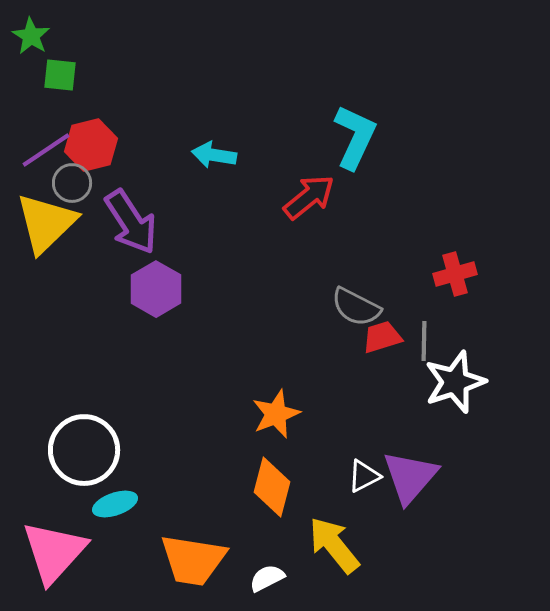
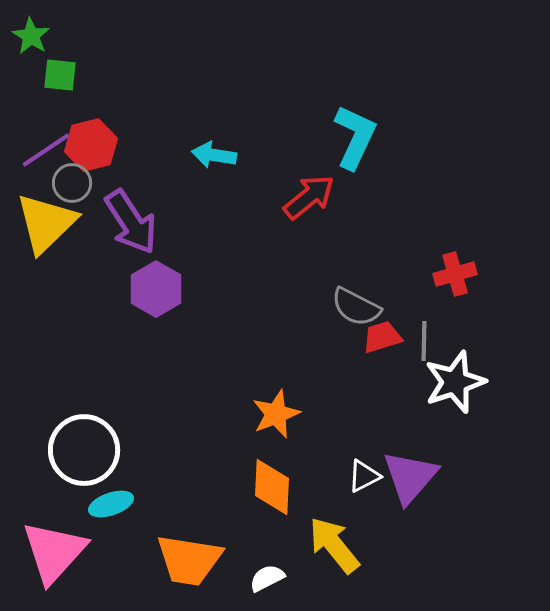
orange diamond: rotated 12 degrees counterclockwise
cyan ellipse: moved 4 px left
orange trapezoid: moved 4 px left
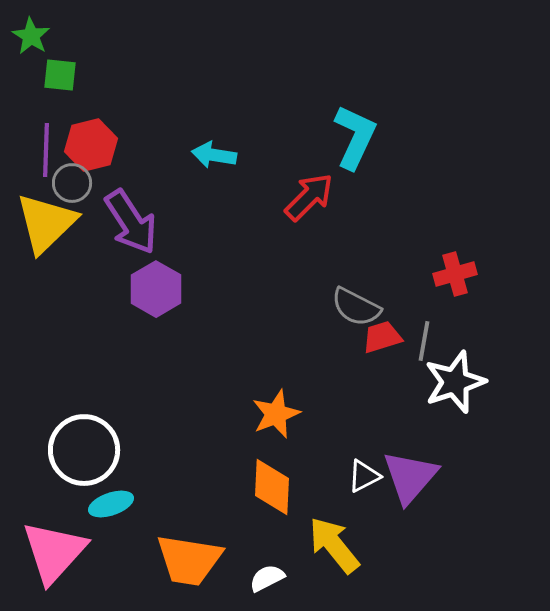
purple line: rotated 54 degrees counterclockwise
red arrow: rotated 6 degrees counterclockwise
gray line: rotated 9 degrees clockwise
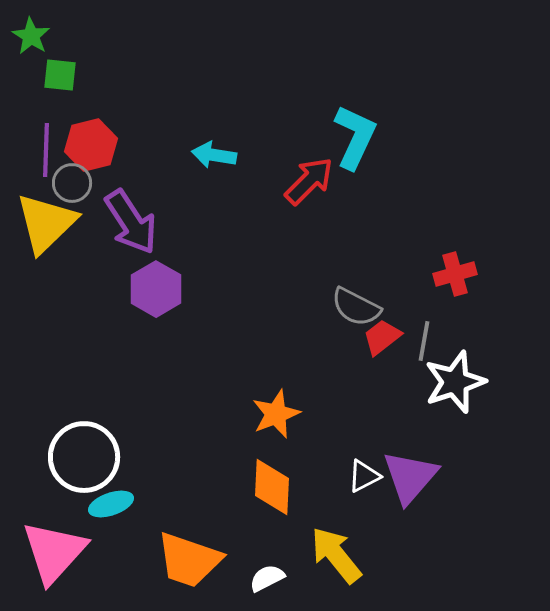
red arrow: moved 16 px up
red trapezoid: rotated 21 degrees counterclockwise
white circle: moved 7 px down
yellow arrow: moved 2 px right, 10 px down
orange trapezoid: rotated 10 degrees clockwise
